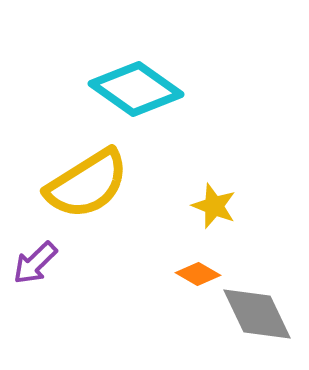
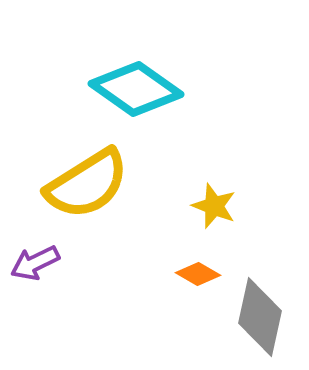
purple arrow: rotated 18 degrees clockwise
gray diamond: moved 3 px right, 3 px down; rotated 38 degrees clockwise
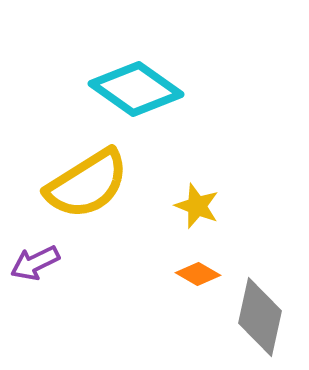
yellow star: moved 17 px left
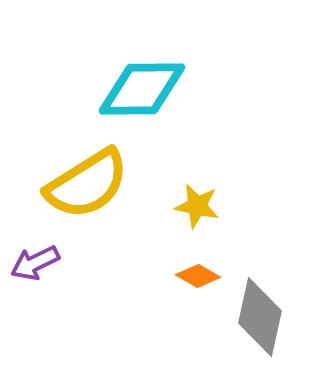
cyan diamond: moved 6 px right; rotated 36 degrees counterclockwise
yellow star: rotated 9 degrees counterclockwise
orange diamond: moved 2 px down
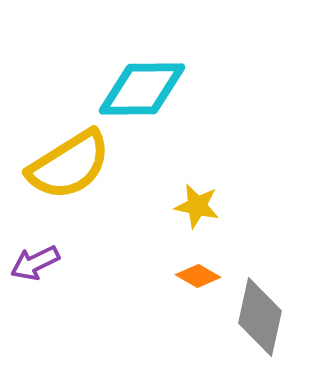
yellow semicircle: moved 18 px left, 19 px up
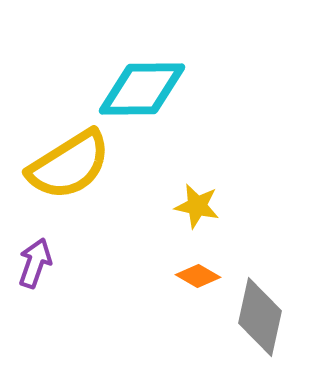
purple arrow: rotated 135 degrees clockwise
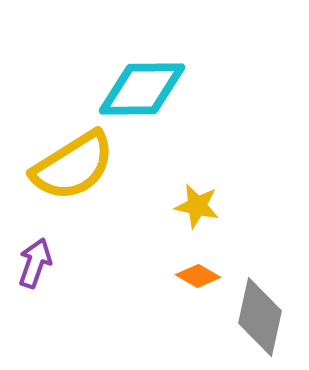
yellow semicircle: moved 4 px right, 1 px down
